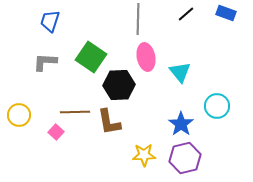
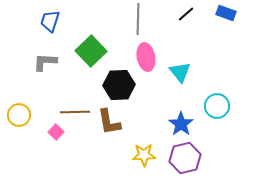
green square: moved 6 px up; rotated 12 degrees clockwise
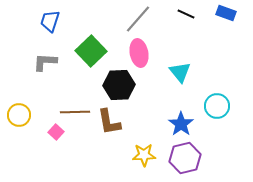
black line: rotated 66 degrees clockwise
gray line: rotated 40 degrees clockwise
pink ellipse: moved 7 px left, 4 px up
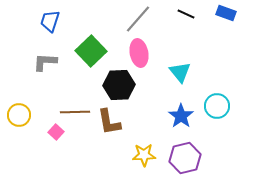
blue star: moved 8 px up
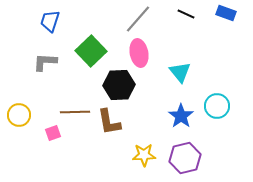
pink square: moved 3 px left, 1 px down; rotated 28 degrees clockwise
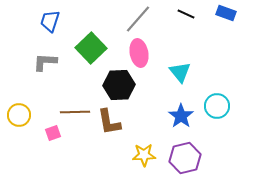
green square: moved 3 px up
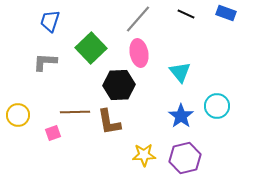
yellow circle: moved 1 px left
